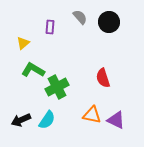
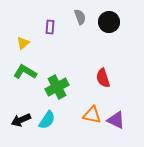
gray semicircle: rotated 21 degrees clockwise
green L-shape: moved 8 px left, 2 px down
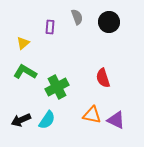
gray semicircle: moved 3 px left
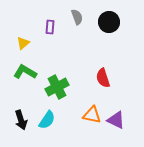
black arrow: rotated 84 degrees counterclockwise
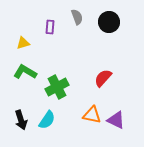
yellow triangle: rotated 24 degrees clockwise
red semicircle: rotated 60 degrees clockwise
